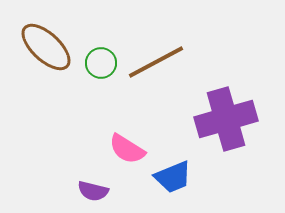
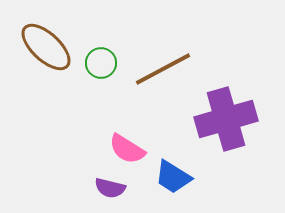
brown line: moved 7 px right, 7 px down
blue trapezoid: rotated 54 degrees clockwise
purple semicircle: moved 17 px right, 3 px up
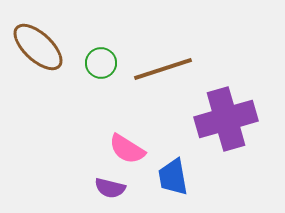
brown ellipse: moved 8 px left
brown line: rotated 10 degrees clockwise
blue trapezoid: rotated 48 degrees clockwise
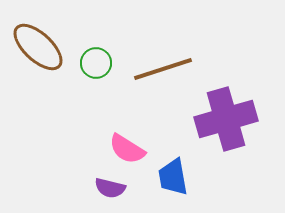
green circle: moved 5 px left
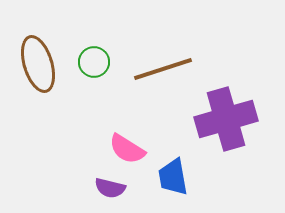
brown ellipse: moved 17 px down; rotated 30 degrees clockwise
green circle: moved 2 px left, 1 px up
